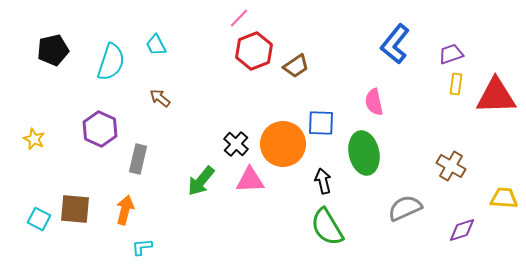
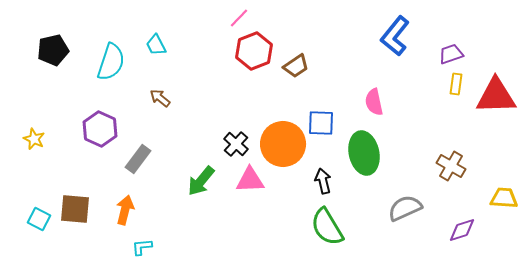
blue L-shape: moved 8 px up
gray rectangle: rotated 24 degrees clockwise
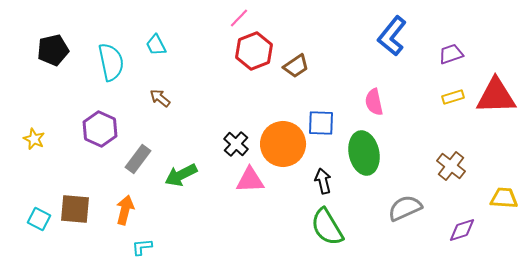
blue L-shape: moved 3 px left
cyan semicircle: rotated 30 degrees counterclockwise
yellow rectangle: moved 3 px left, 13 px down; rotated 65 degrees clockwise
brown cross: rotated 8 degrees clockwise
green arrow: moved 20 px left, 6 px up; rotated 24 degrees clockwise
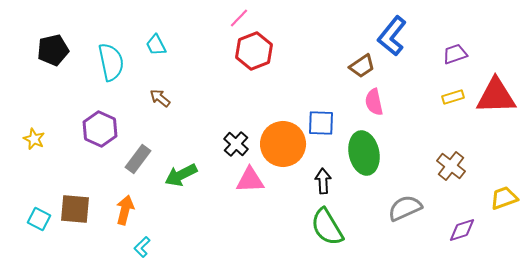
purple trapezoid: moved 4 px right
brown trapezoid: moved 66 px right
black arrow: rotated 10 degrees clockwise
yellow trapezoid: rotated 24 degrees counterclockwise
cyan L-shape: rotated 40 degrees counterclockwise
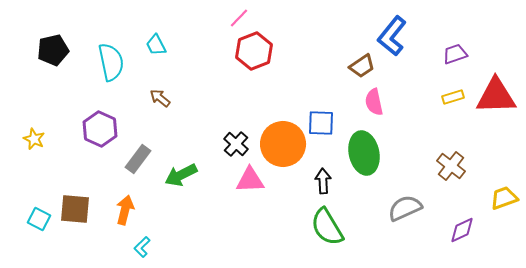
purple diamond: rotated 8 degrees counterclockwise
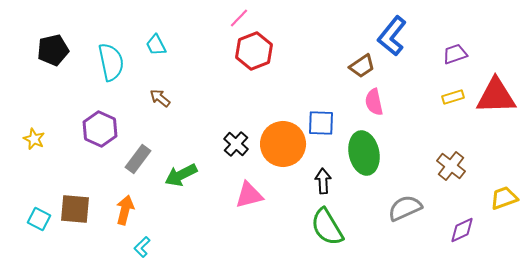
pink triangle: moved 1 px left, 15 px down; rotated 12 degrees counterclockwise
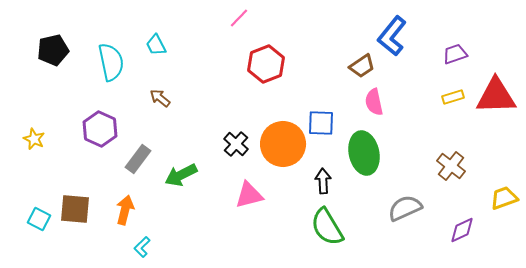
red hexagon: moved 12 px right, 13 px down
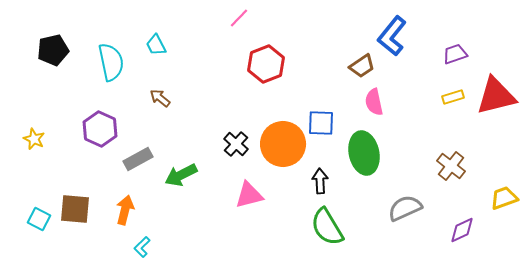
red triangle: rotated 12 degrees counterclockwise
gray rectangle: rotated 24 degrees clockwise
black arrow: moved 3 px left
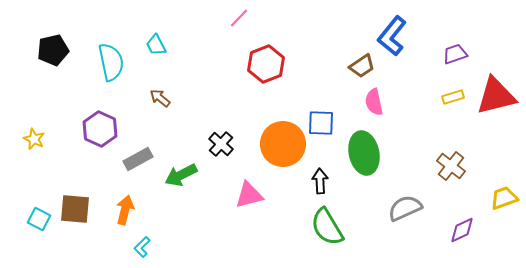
black cross: moved 15 px left
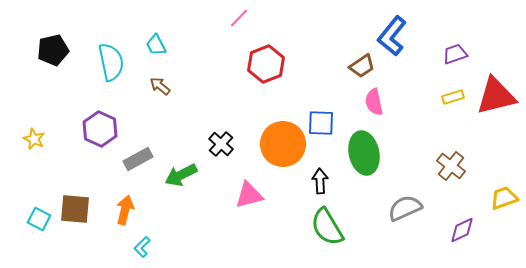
brown arrow: moved 12 px up
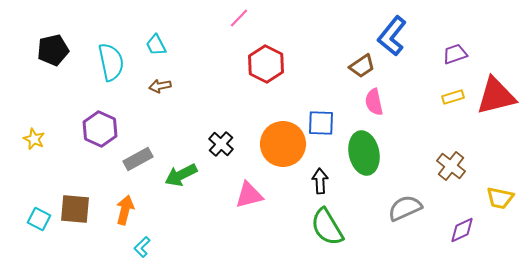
red hexagon: rotated 12 degrees counterclockwise
brown arrow: rotated 50 degrees counterclockwise
yellow trapezoid: moved 4 px left; rotated 148 degrees counterclockwise
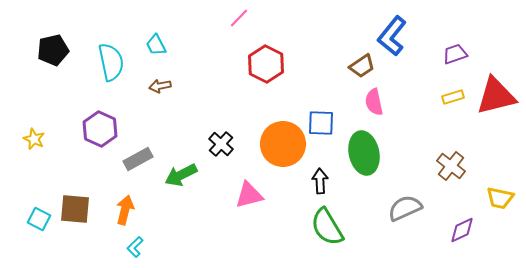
cyan L-shape: moved 7 px left
